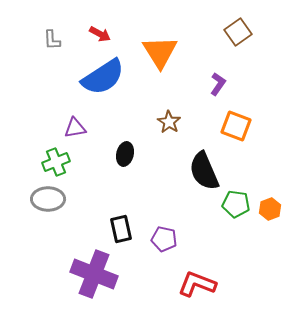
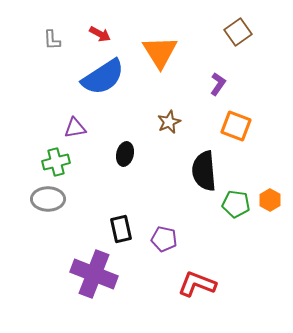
brown star: rotated 15 degrees clockwise
green cross: rotated 8 degrees clockwise
black semicircle: rotated 18 degrees clockwise
orange hexagon: moved 9 px up; rotated 10 degrees counterclockwise
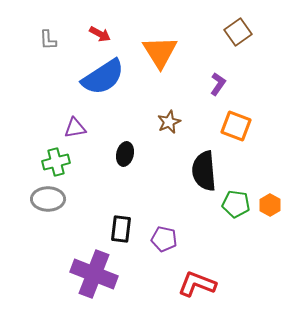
gray L-shape: moved 4 px left
orange hexagon: moved 5 px down
black rectangle: rotated 20 degrees clockwise
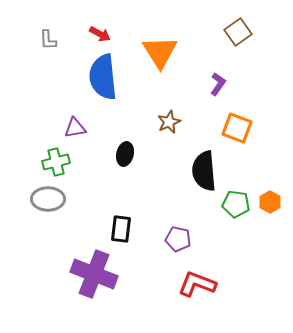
blue semicircle: rotated 117 degrees clockwise
orange square: moved 1 px right, 2 px down
orange hexagon: moved 3 px up
purple pentagon: moved 14 px right
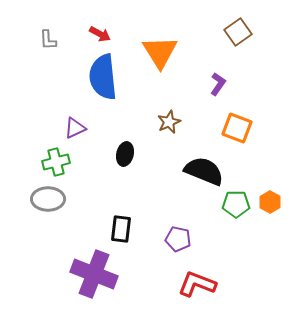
purple triangle: rotated 15 degrees counterclockwise
black semicircle: rotated 117 degrees clockwise
green pentagon: rotated 8 degrees counterclockwise
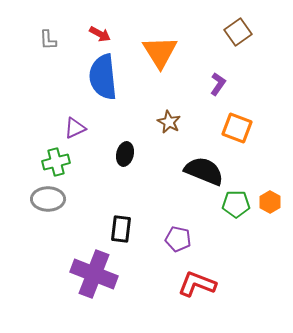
brown star: rotated 20 degrees counterclockwise
